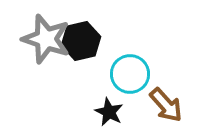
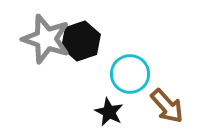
black hexagon: rotated 6 degrees counterclockwise
brown arrow: moved 1 px right, 1 px down
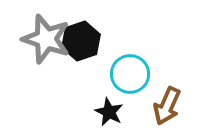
brown arrow: rotated 66 degrees clockwise
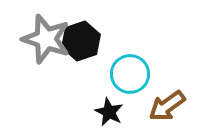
brown arrow: rotated 30 degrees clockwise
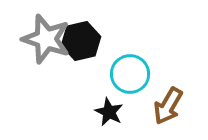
black hexagon: rotated 6 degrees clockwise
brown arrow: moved 1 px right; rotated 24 degrees counterclockwise
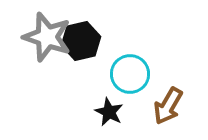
gray star: moved 1 px right, 2 px up
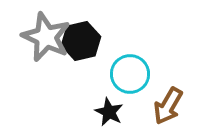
gray star: moved 1 px left; rotated 6 degrees clockwise
